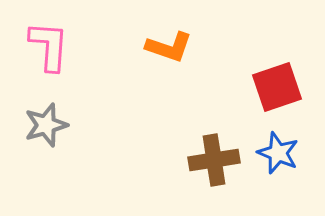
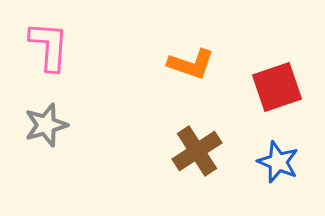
orange L-shape: moved 22 px right, 17 px down
blue star: moved 9 px down
brown cross: moved 17 px left, 9 px up; rotated 24 degrees counterclockwise
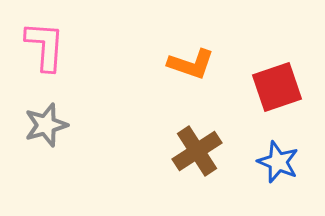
pink L-shape: moved 4 px left
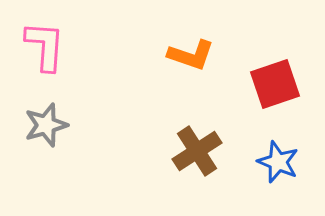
orange L-shape: moved 9 px up
red square: moved 2 px left, 3 px up
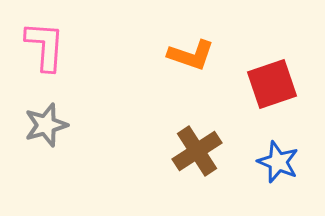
red square: moved 3 px left
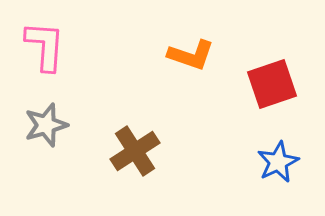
brown cross: moved 62 px left
blue star: rotated 24 degrees clockwise
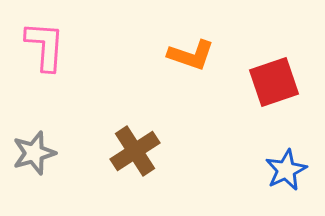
red square: moved 2 px right, 2 px up
gray star: moved 12 px left, 28 px down
blue star: moved 8 px right, 8 px down
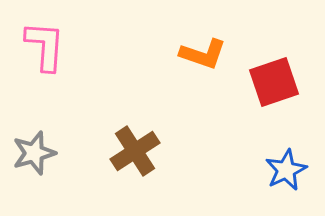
orange L-shape: moved 12 px right, 1 px up
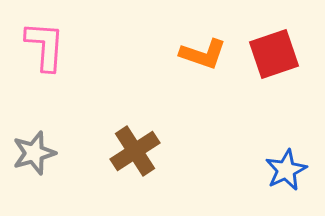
red square: moved 28 px up
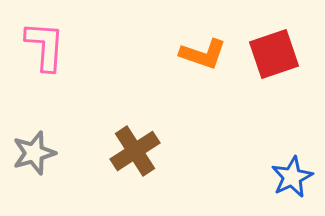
blue star: moved 6 px right, 7 px down
